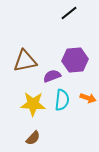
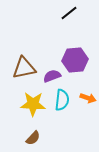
brown triangle: moved 1 px left, 7 px down
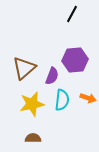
black line: moved 3 px right, 1 px down; rotated 24 degrees counterclockwise
brown triangle: rotated 30 degrees counterclockwise
purple semicircle: rotated 132 degrees clockwise
yellow star: moved 1 px left; rotated 15 degrees counterclockwise
brown semicircle: rotated 133 degrees counterclockwise
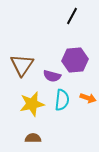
black line: moved 2 px down
brown triangle: moved 2 px left, 3 px up; rotated 15 degrees counterclockwise
purple semicircle: rotated 84 degrees clockwise
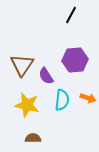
black line: moved 1 px left, 1 px up
purple semicircle: moved 6 px left; rotated 42 degrees clockwise
yellow star: moved 5 px left, 1 px down; rotated 25 degrees clockwise
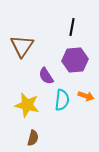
black line: moved 1 px right, 12 px down; rotated 18 degrees counterclockwise
brown triangle: moved 19 px up
orange arrow: moved 2 px left, 2 px up
brown semicircle: rotated 105 degrees clockwise
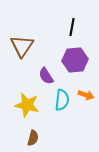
orange arrow: moved 1 px up
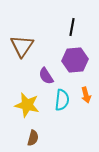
orange arrow: rotated 56 degrees clockwise
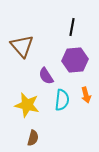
brown triangle: rotated 15 degrees counterclockwise
